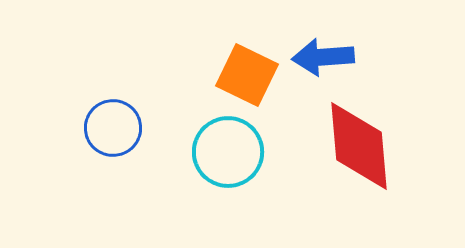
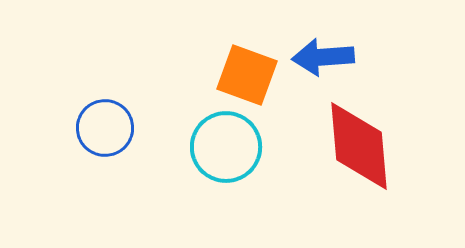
orange square: rotated 6 degrees counterclockwise
blue circle: moved 8 px left
cyan circle: moved 2 px left, 5 px up
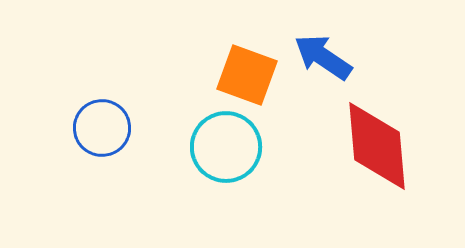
blue arrow: rotated 38 degrees clockwise
blue circle: moved 3 px left
red diamond: moved 18 px right
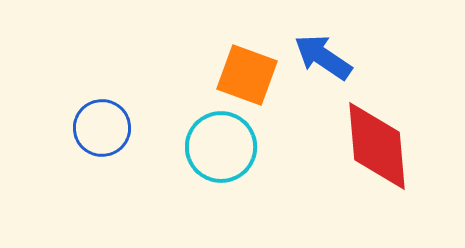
cyan circle: moved 5 px left
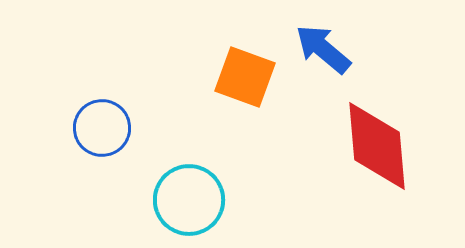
blue arrow: moved 8 px up; rotated 6 degrees clockwise
orange square: moved 2 px left, 2 px down
cyan circle: moved 32 px left, 53 px down
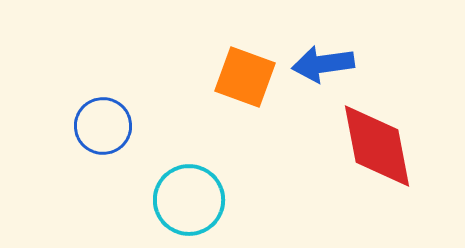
blue arrow: moved 15 px down; rotated 48 degrees counterclockwise
blue circle: moved 1 px right, 2 px up
red diamond: rotated 6 degrees counterclockwise
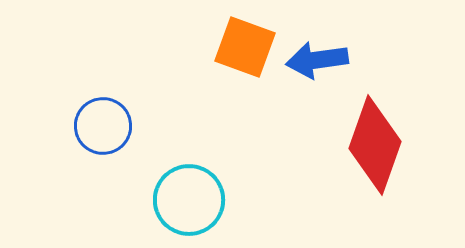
blue arrow: moved 6 px left, 4 px up
orange square: moved 30 px up
red diamond: moved 2 px left, 1 px up; rotated 30 degrees clockwise
